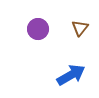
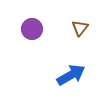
purple circle: moved 6 px left
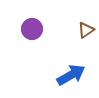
brown triangle: moved 6 px right, 2 px down; rotated 18 degrees clockwise
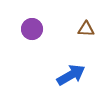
brown triangle: moved 1 px up; rotated 36 degrees clockwise
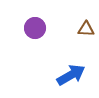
purple circle: moved 3 px right, 1 px up
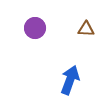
blue arrow: moved 1 px left, 5 px down; rotated 40 degrees counterclockwise
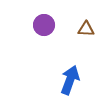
purple circle: moved 9 px right, 3 px up
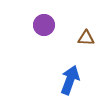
brown triangle: moved 9 px down
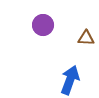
purple circle: moved 1 px left
